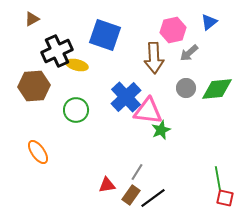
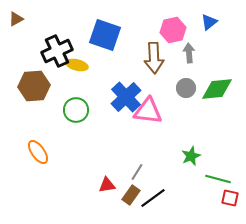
brown triangle: moved 16 px left
gray arrow: rotated 126 degrees clockwise
green star: moved 30 px right, 26 px down
green line: rotated 65 degrees counterclockwise
red square: moved 5 px right
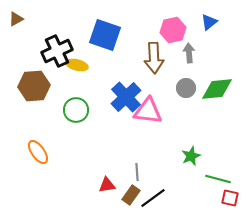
gray line: rotated 36 degrees counterclockwise
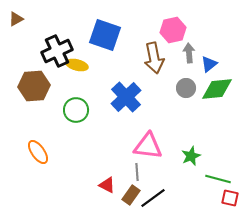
blue triangle: moved 42 px down
brown arrow: rotated 8 degrees counterclockwise
pink triangle: moved 35 px down
red triangle: rotated 36 degrees clockwise
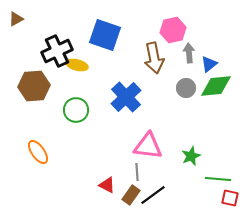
green diamond: moved 1 px left, 3 px up
green line: rotated 10 degrees counterclockwise
black line: moved 3 px up
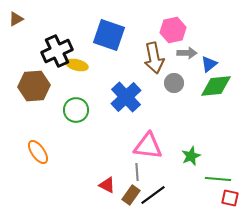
blue square: moved 4 px right
gray arrow: moved 2 px left; rotated 96 degrees clockwise
gray circle: moved 12 px left, 5 px up
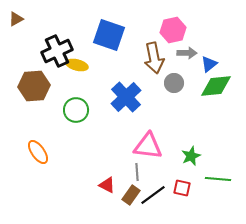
red square: moved 48 px left, 10 px up
